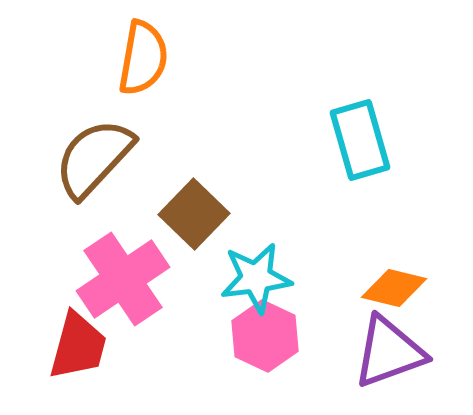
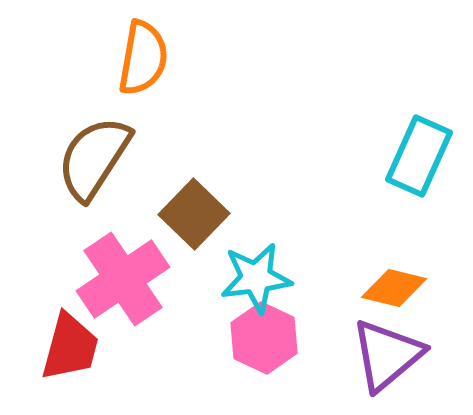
cyan rectangle: moved 59 px right, 16 px down; rotated 40 degrees clockwise
brown semicircle: rotated 10 degrees counterclockwise
pink hexagon: moved 1 px left, 2 px down
red trapezoid: moved 8 px left, 1 px down
purple triangle: moved 2 px left, 3 px down; rotated 20 degrees counterclockwise
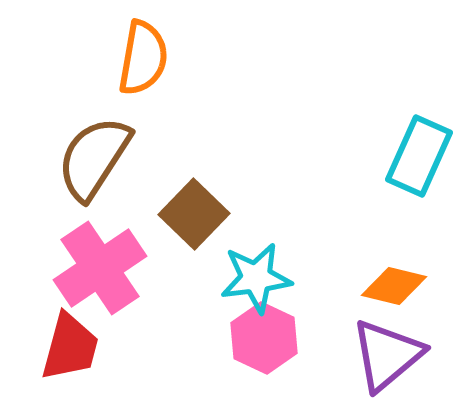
pink cross: moved 23 px left, 11 px up
orange diamond: moved 2 px up
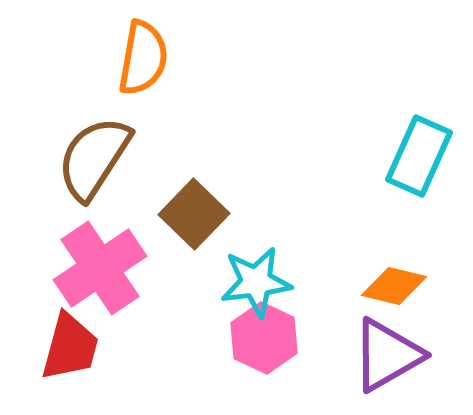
cyan star: moved 4 px down
purple triangle: rotated 10 degrees clockwise
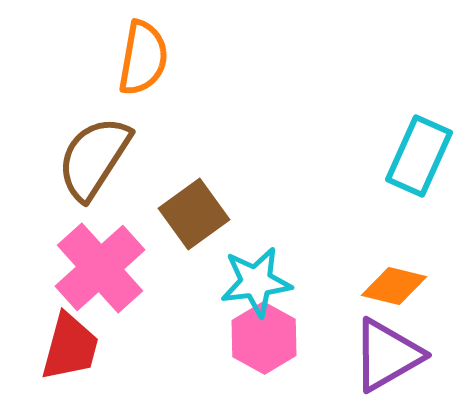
brown square: rotated 10 degrees clockwise
pink cross: rotated 8 degrees counterclockwise
pink hexagon: rotated 4 degrees clockwise
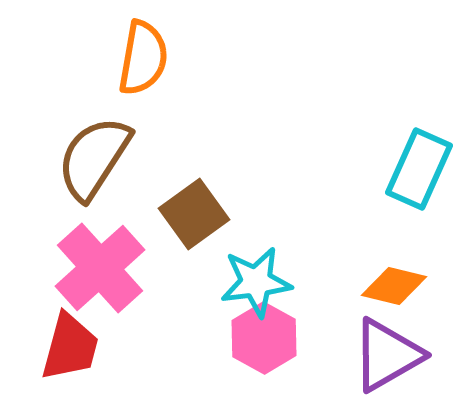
cyan rectangle: moved 13 px down
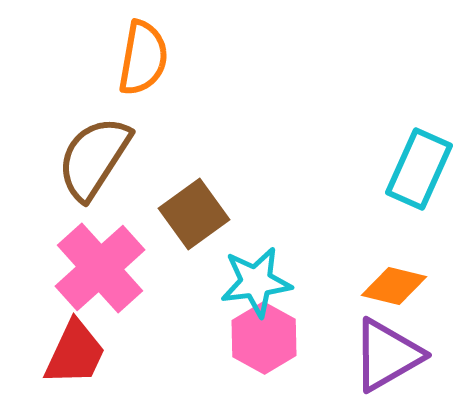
red trapezoid: moved 5 px right, 6 px down; rotated 10 degrees clockwise
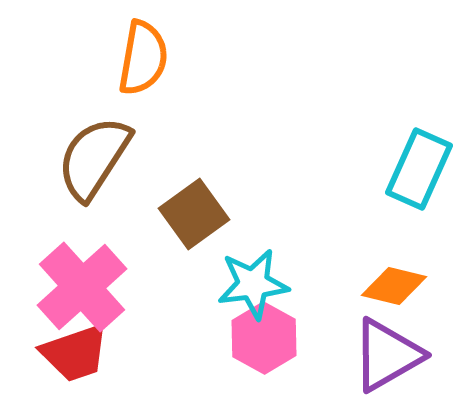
pink cross: moved 18 px left, 19 px down
cyan star: moved 3 px left, 2 px down
red trapezoid: rotated 46 degrees clockwise
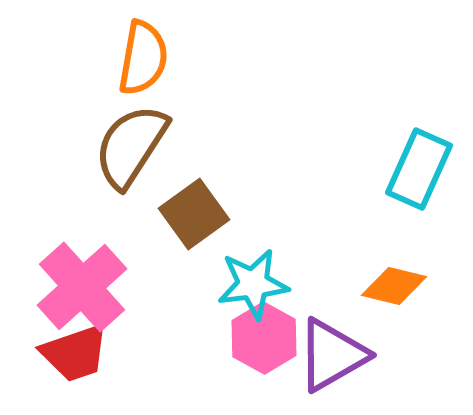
brown semicircle: moved 37 px right, 12 px up
purple triangle: moved 55 px left
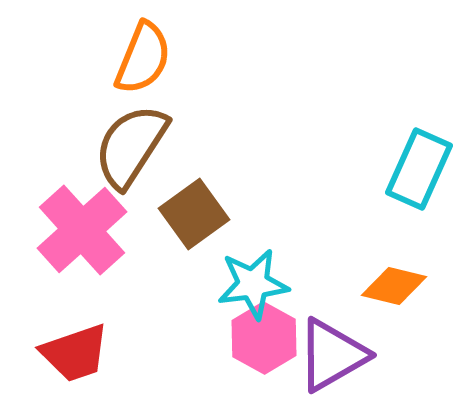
orange semicircle: rotated 12 degrees clockwise
pink cross: moved 57 px up
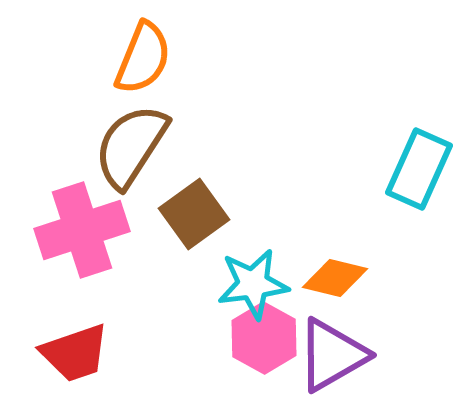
pink cross: rotated 24 degrees clockwise
orange diamond: moved 59 px left, 8 px up
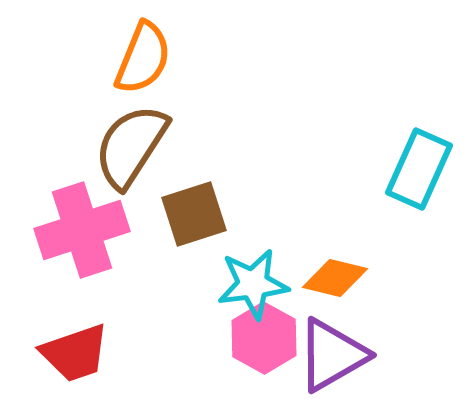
brown square: rotated 18 degrees clockwise
